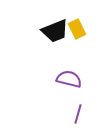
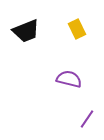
black trapezoid: moved 29 px left
purple line: moved 9 px right, 5 px down; rotated 18 degrees clockwise
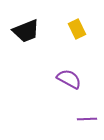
purple semicircle: rotated 15 degrees clockwise
purple line: rotated 54 degrees clockwise
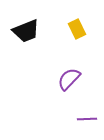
purple semicircle: rotated 75 degrees counterclockwise
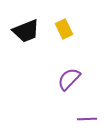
yellow rectangle: moved 13 px left
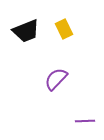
purple semicircle: moved 13 px left
purple line: moved 2 px left, 2 px down
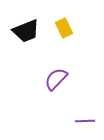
yellow rectangle: moved 1 px up
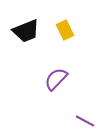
yellow rectangle: moved 1 px right, 2 px down
purple line: rotated 30 degrees clockwise
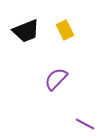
purple line: moved 3 px down
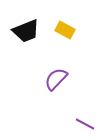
yellow rectangle: rotated 36 degrees counterclockwise
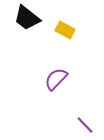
black trapezoid: moved 1 px right, 13 px up; rotated 60 degrees clockwise
purple line: moved 1 px down; rotated 18 degrees clockwise
